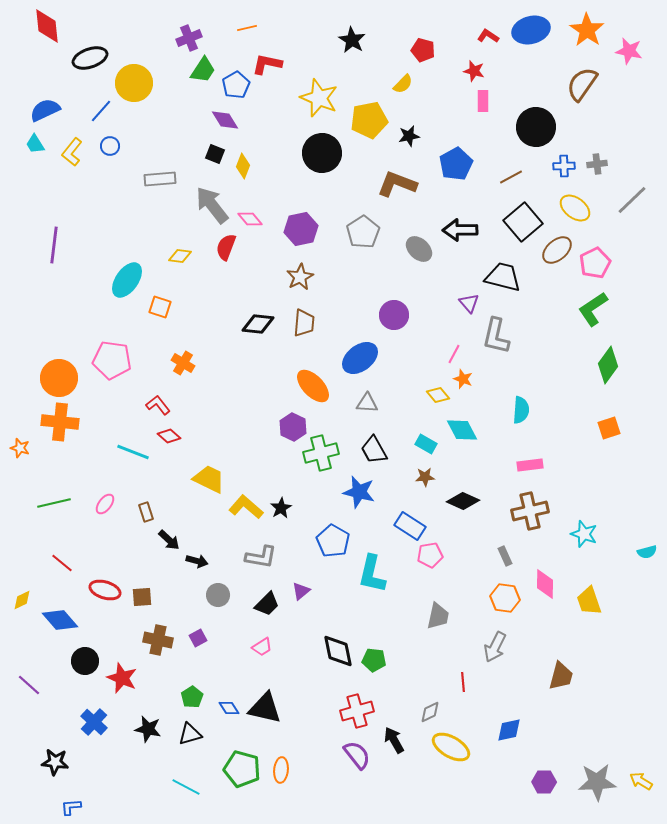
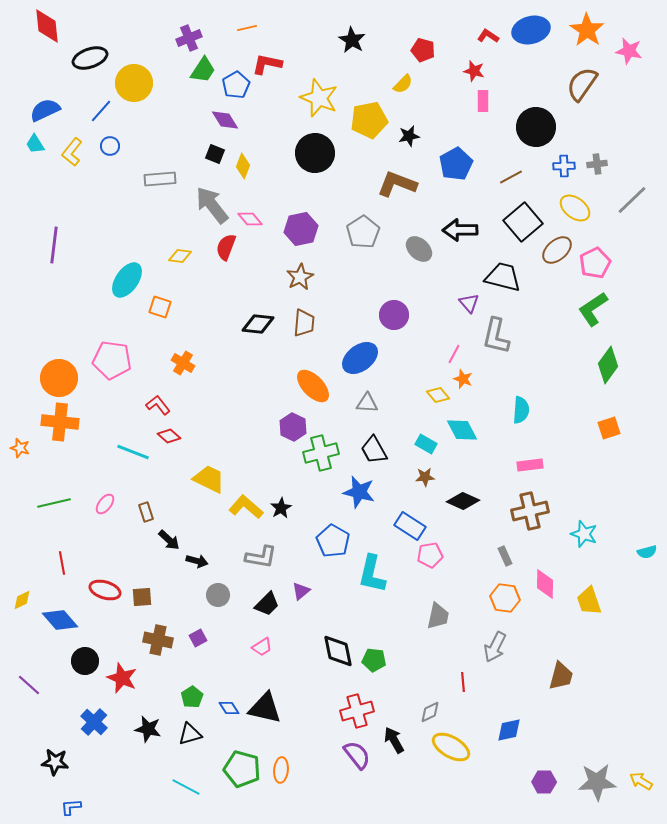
black circle at (322, 153): moved 7 px left
red line at (62, 563): rotated 40 degrees clockwise
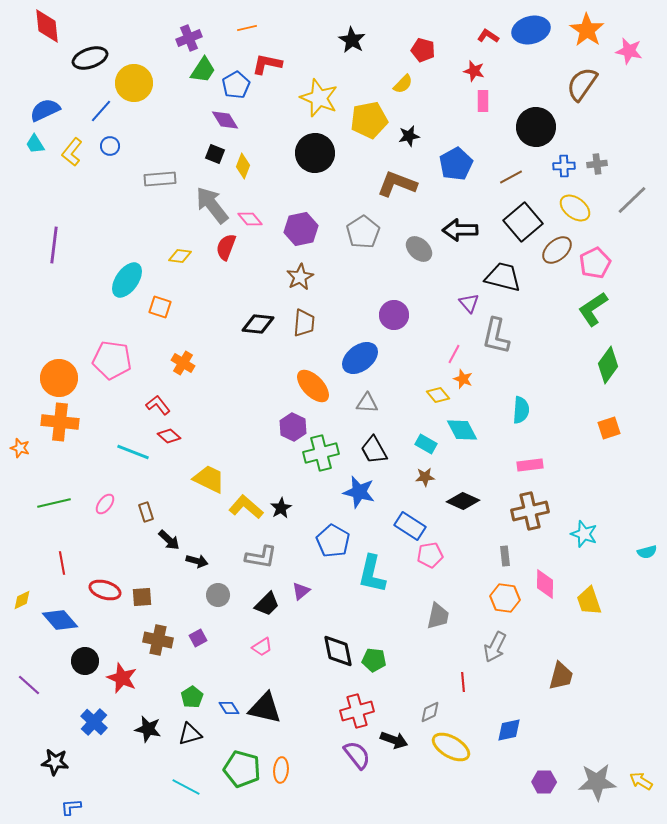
gray rectangle at (505, 556): rotated 18 degrees clockwise
black arrow at (394, 740): rotated 140 degrees clockwise
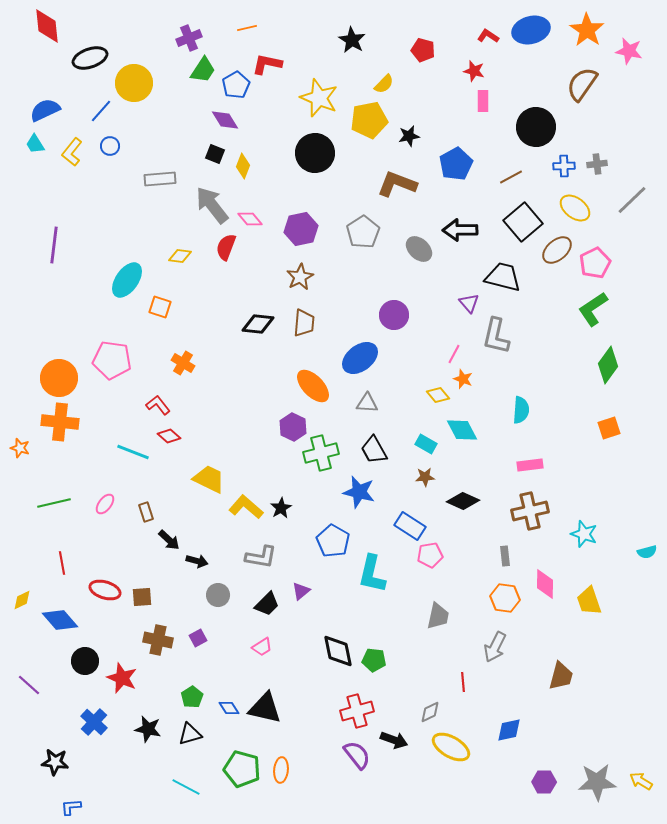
yellow semicircle at (403, 84): moved 19 px left
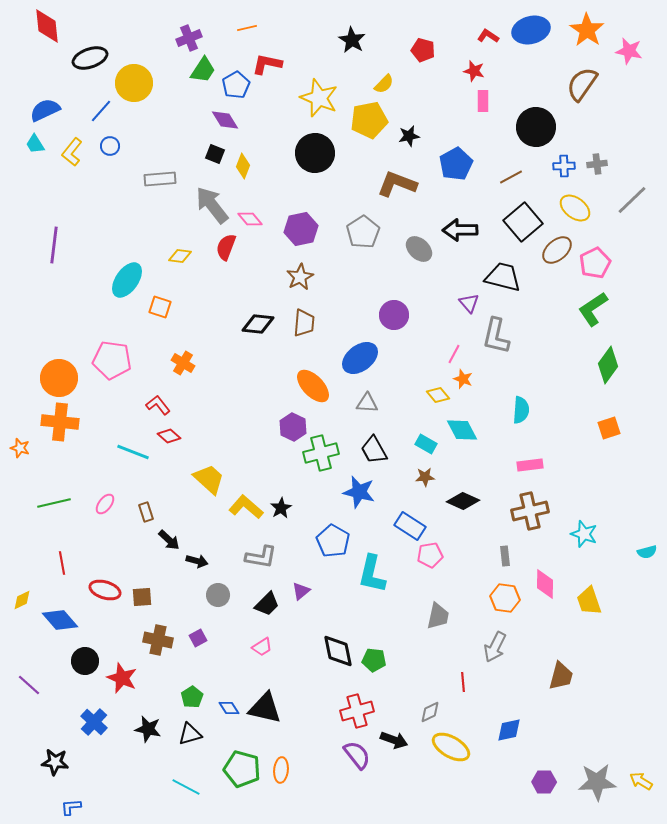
yellow trapezoid at (209, 479): rotated 16 degrees clockwise
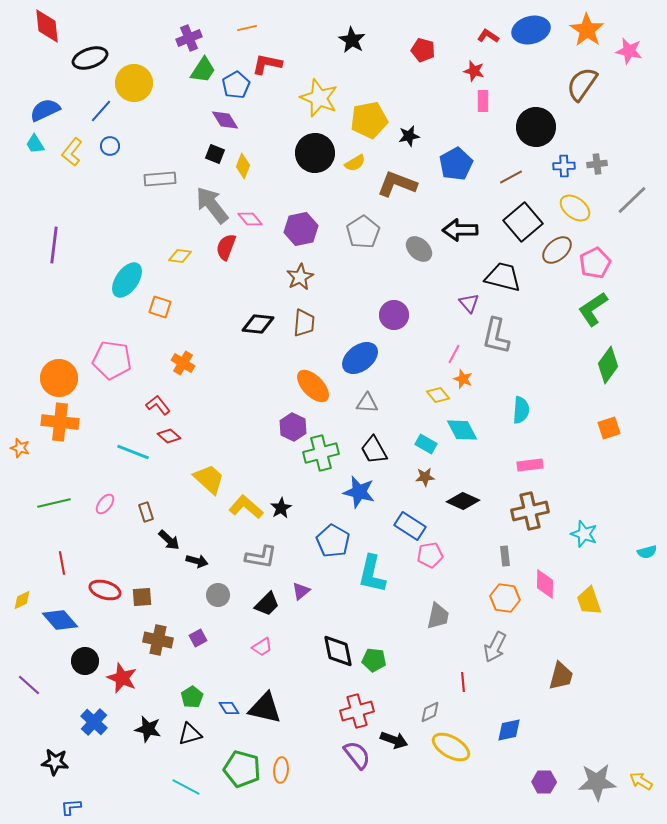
yellow semicircle at (384, 84): moved 29 px left, 79 px down; rotated 15 degrees clockwise
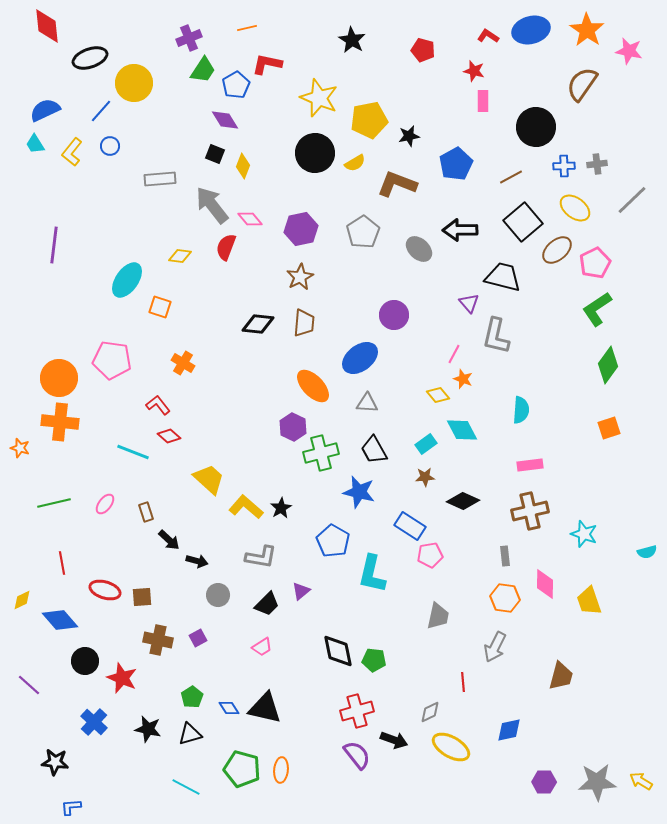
green L-shape at (593, 309): moved 4 px right
cyan rectangle at (426, 444): rotated 65 degrees counterclockwise
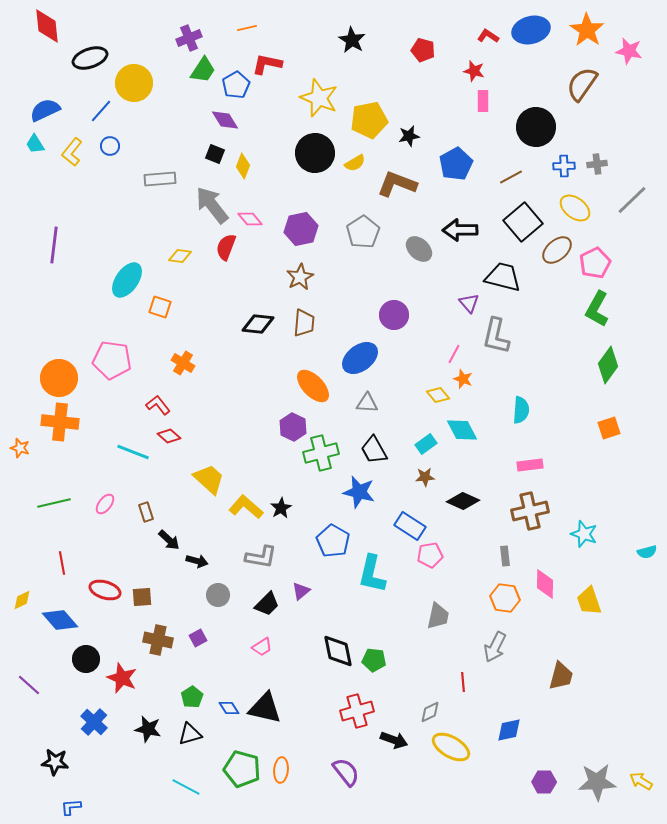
green L-shape at (597, 309): rotated 27 degrees counterclockwise
black circle at (85, 661): moved 1 px right, 2 px up
purple semicircle at (357, 755): moved 11 px left, 17 px down
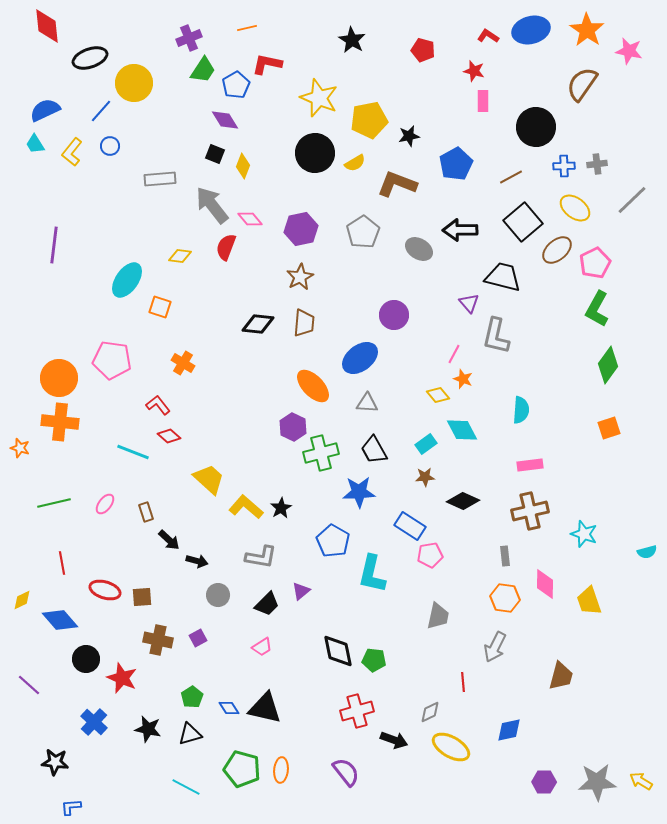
gray ellipse at (419, 249): rotated 12 degrees counterclockwise
blue star at (359, 492): rotated 16 degrees counterclockwise
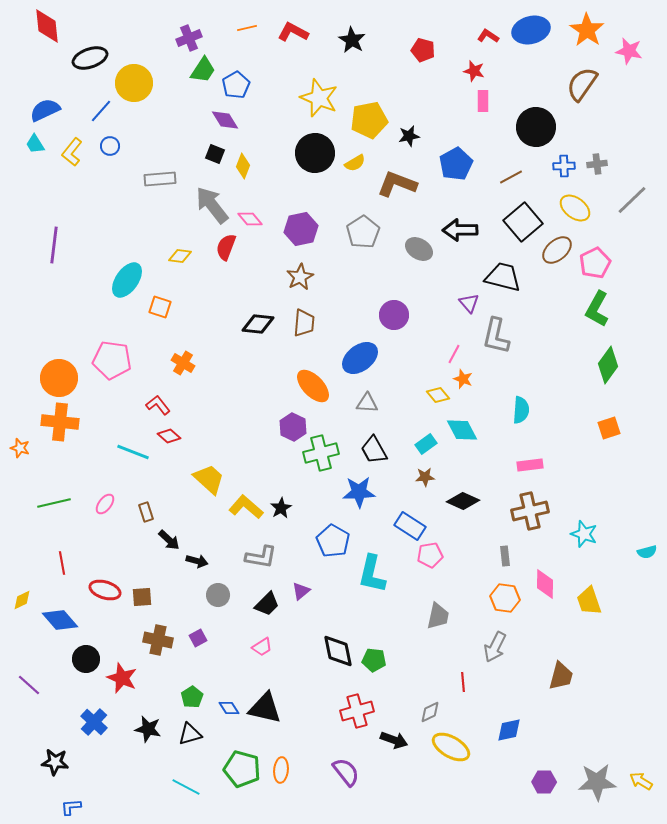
red L-shape at (267, 64): moved 26 px right, 32 px up; rotated 16 degrees clockwise
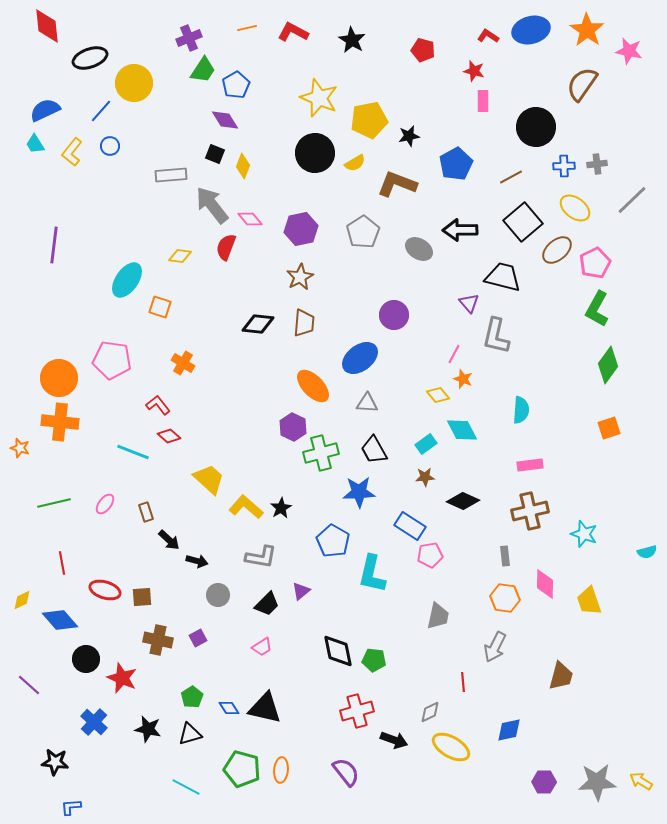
gray rectangle at (160, 179): moved 11 px right, 4 px up
